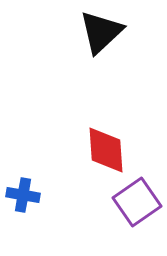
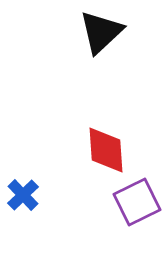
blue cross: rotated 36 degrees clockwise
purple square: rotated 9 degrees clockwise
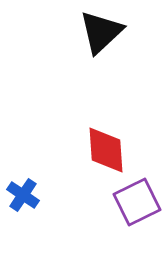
blue cross: rotated 12 degrees counterclockwise
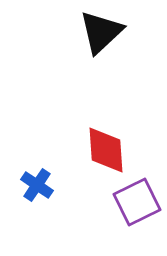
blue cross: moved 14 px right, 10 px up
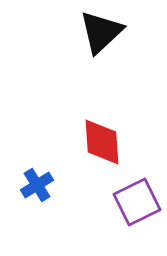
red diamond: moved 4 px left, 8 px up
blue cross: rotated 24 degrees clockwise
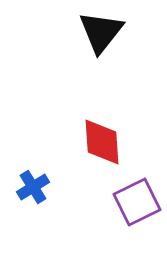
black triangle: rotated 9 degrees counterclockwise
blue cross: moved 4 px left, 2 px down
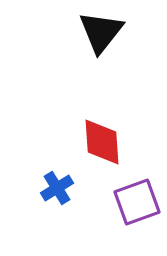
blue cross: moved 24 px right, 1 px down
purple square: rotated 6 degrees clockwise
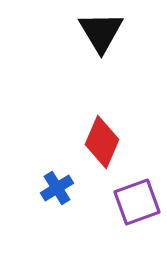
black triangle: rotated 9 degrees counterclockwise
red diamond: rotated 27 degrees clockwise
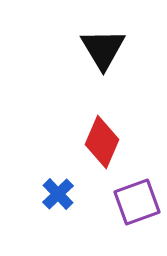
black triangle: moved 2 px right, 17 px down
blue cross: moved 1 px right, 6 px down; rotated 12 degrees counterclockwise
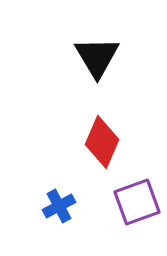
black triangle: moved 6 px left, 8 px down
blue cross: moved 1 px right, 12 px down; rotated 16 degrees clockwise
